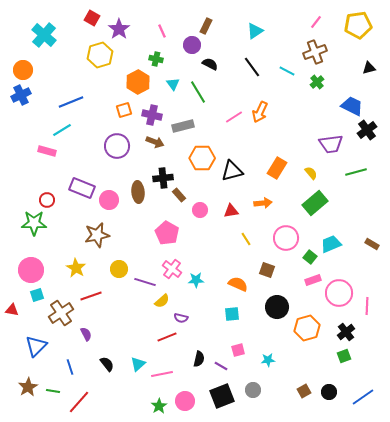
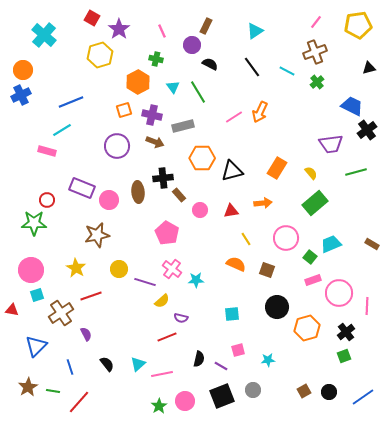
cyan triangle at (173, 84): moved 3 px down
orange semicircle at (238, 284): moved 2 px left, 20 px up
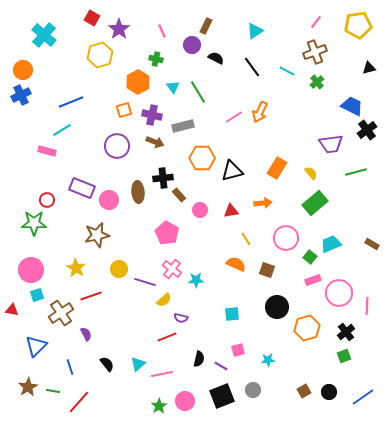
black semicircle at (210, 64): moved 6 px right, 6 px up
yellow semicircle at (162, 301): moved 2 px right, 1 px up
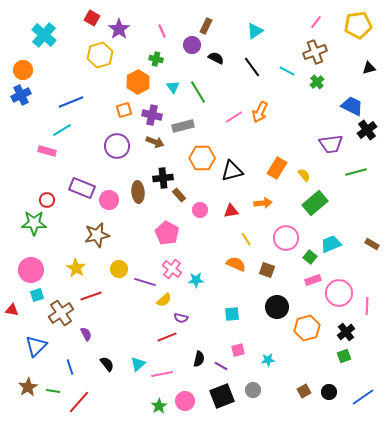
yellow semicircle at (311, 173): moved 7 px left, 2 px down
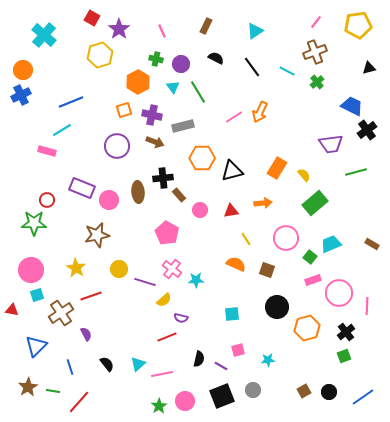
purple circle at (192, 45): moved 11 px left, 19 px down
